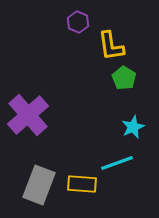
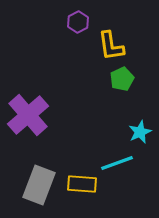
purple hexagon: rotated 10 degrees clockwise
green pentagon: moved 2 px left, 1 px down; rotated 15 degrees clockwise
cyan star: moved 7 px right, 5 px down
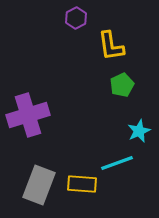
purple hexagon: moved 2 px left, 4 px up
green pentagon: moved 6 px down
purple cross: rotated 24 degrees clockwise
cyan star: moved 1 px left, 1 px up
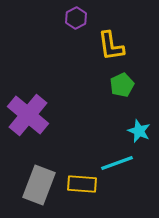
purple cross: rotated 33 degrees counterclockwise
cyan star: rotated 25 degrees counterclockwise
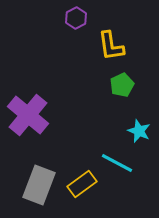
cyan line: rotated 48 degrees clockwise
yellow rectangle: rotated 40 degrees counterclockwise
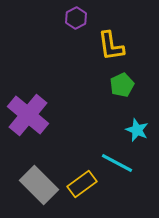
cyan star: moved 2 px left, 1 px up
gray rectangle: rotated 66 degrees counterclockwise
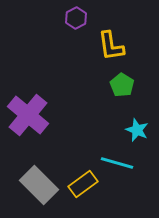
green pentagon: rotated 15 degrees counterclockwise
cyan line: rotated 12 degrees counterclockwise
yellow rectangle: moved 1 px right
